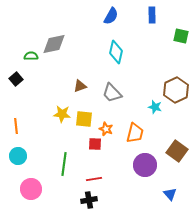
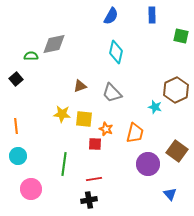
purple circle: moved 3 px right, 1 px up
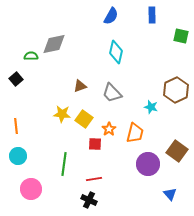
cyan star: moved 4 px left
yellow square: rotated 30 degrees clockwise
orange star: moved 3 px right; rotated 16 degrees clockwise
black cross: rotated 35 degrees clockwise
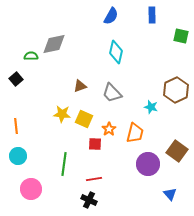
yellow square: rotated 12 degrees counterclockwise
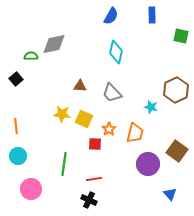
brown triangle: rotated 24 degrees clockwise
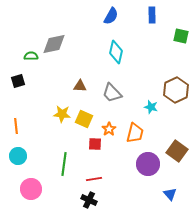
black square: moved 2 px right, 2 px down; rotated 24 degrees clockwise
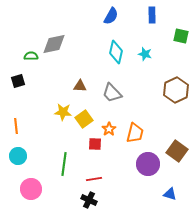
cyan star: moved 6 px left, 53 px up
yellow star: moved 1 px right, 2 px up
yellow square: rotated 30 degrees clockwise
blue triangle: rotated 32 degrees counterclockwise
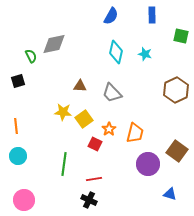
green semicircle: rotated 64 degrees clockwise
red square: rotated 24 degrees clockwise
pink circle: moved 7 px left, 11 px down
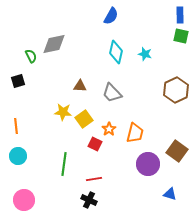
blue rectangle: moved 28 px right
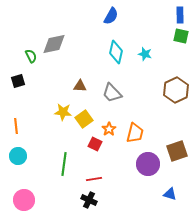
brown square: rotated 35 degrees clockwise
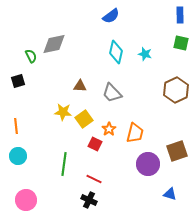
blue semicircle: rotated 24 degrees clockwise
green square: moved 7 px down
red line: rotated 35 degrees clockwise
pink circle: moved 2 px right
